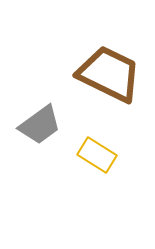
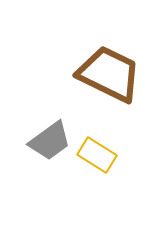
gray trapezoid: moved 10 px right, 16 px down
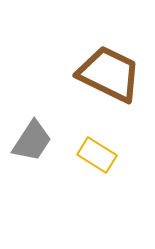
gray trapezoid: moved 18 px left; rotated 21 degrees counterclockwise
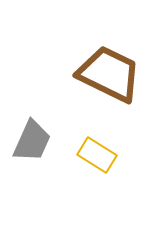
gray trapezoid: rotated 9 degrees counterclockwise
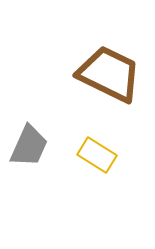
gray trapezoid: moved 3 px left, 5 px down
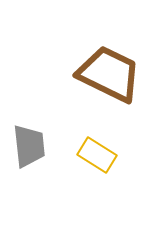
gray trapezoid: rotated 30 degrees counterclockwise
